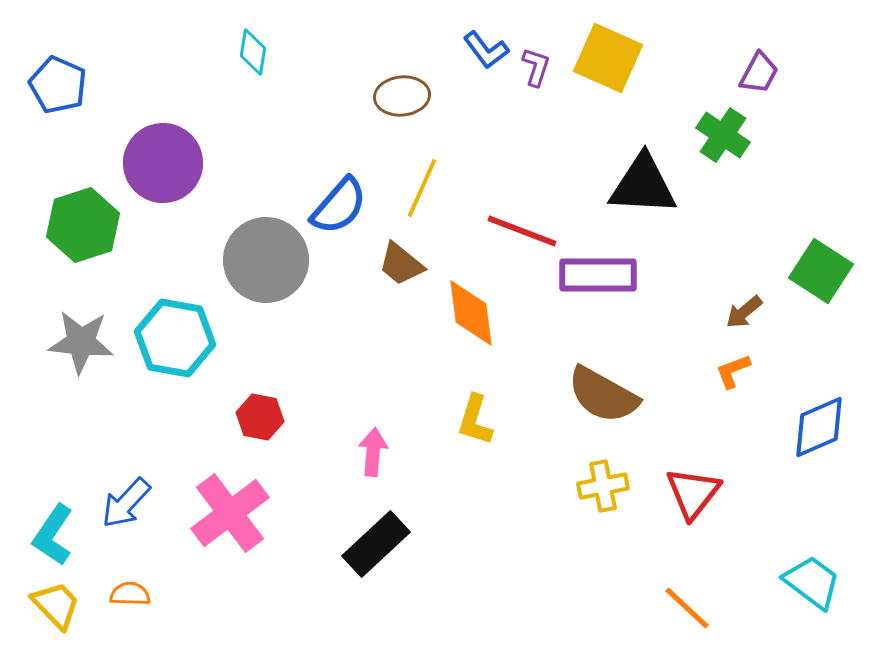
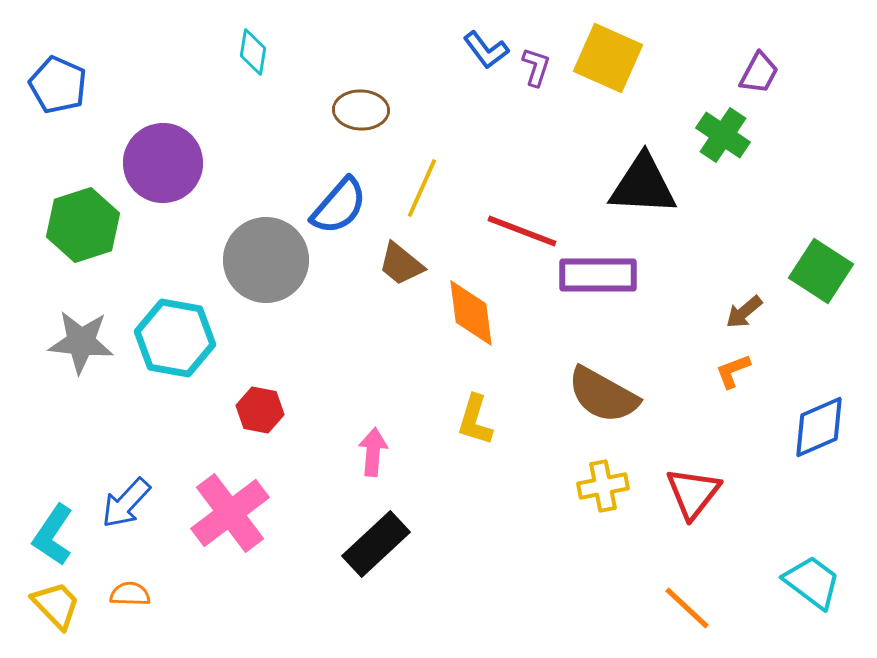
brown ellipse: moved 41 px left, 14 px down; rotated 8 degrees clockwise
red hexagon: moved 7 px up
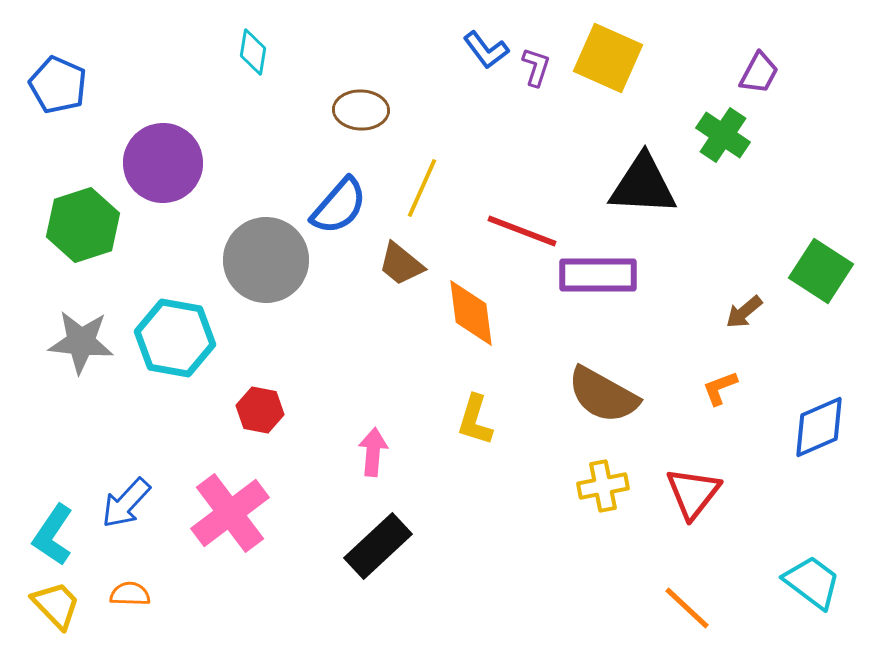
orange L-shape: moved 13 px left, 17 px down
black rectangle: moved 2 px right, 2 px down
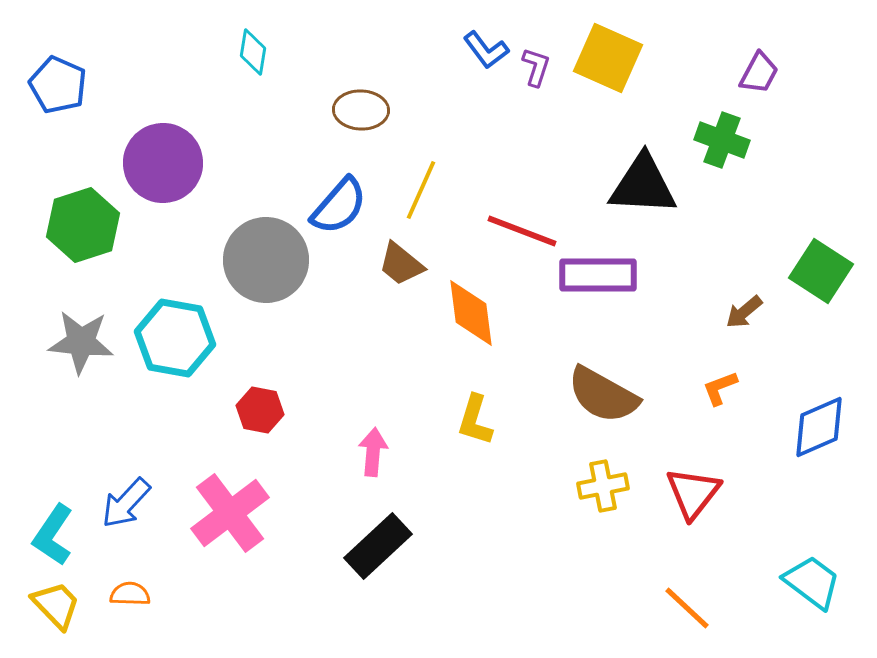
green cross: moved 1 px left, 5 px down; rotated 14 degrees counterclockwise
yellow line: moved 1 px left, 2 px down
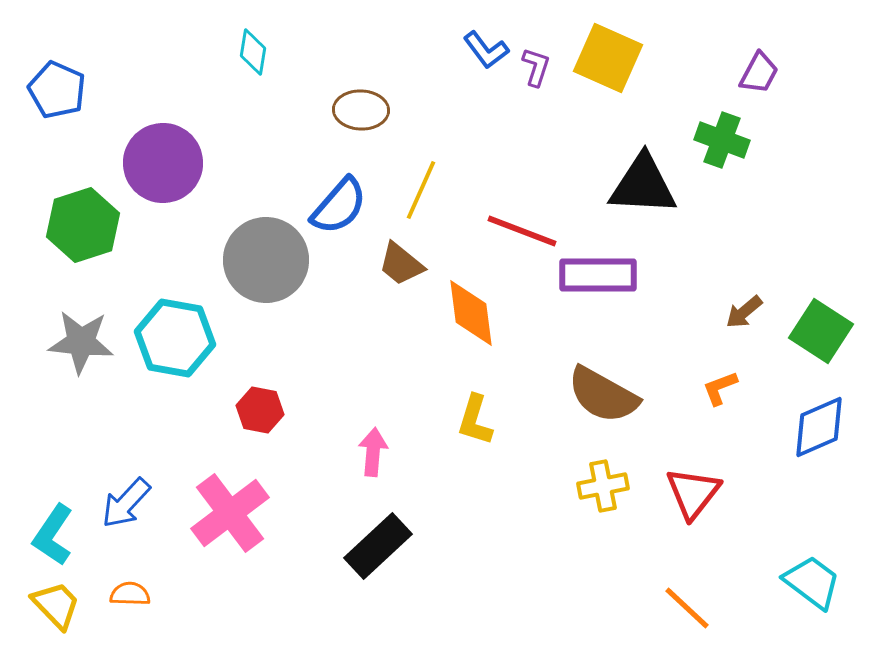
blue pentagon: moved 1 px left, 5 px down
green square: moved 60 px down
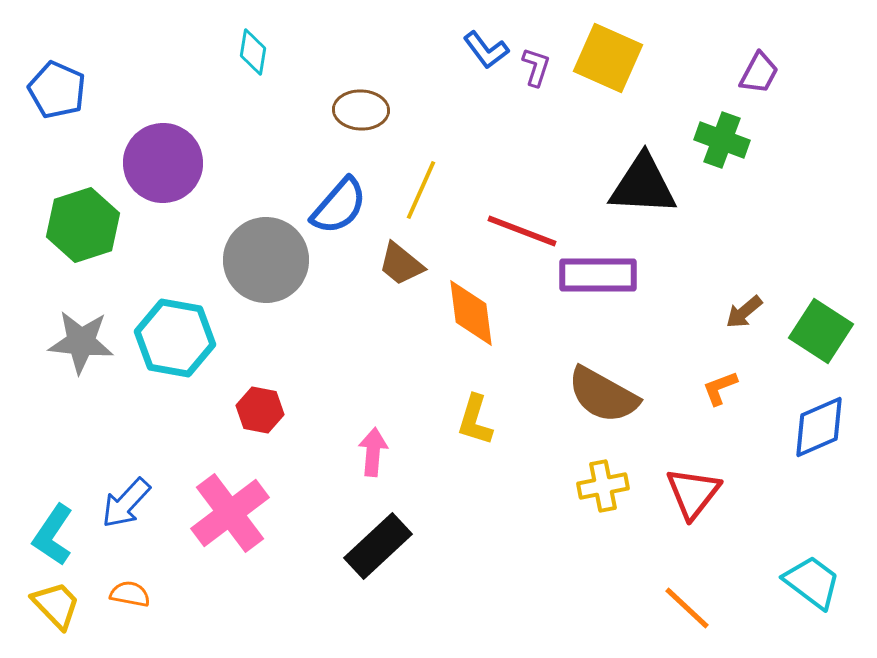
orange semicircle: rotated 9 degrees clockwise
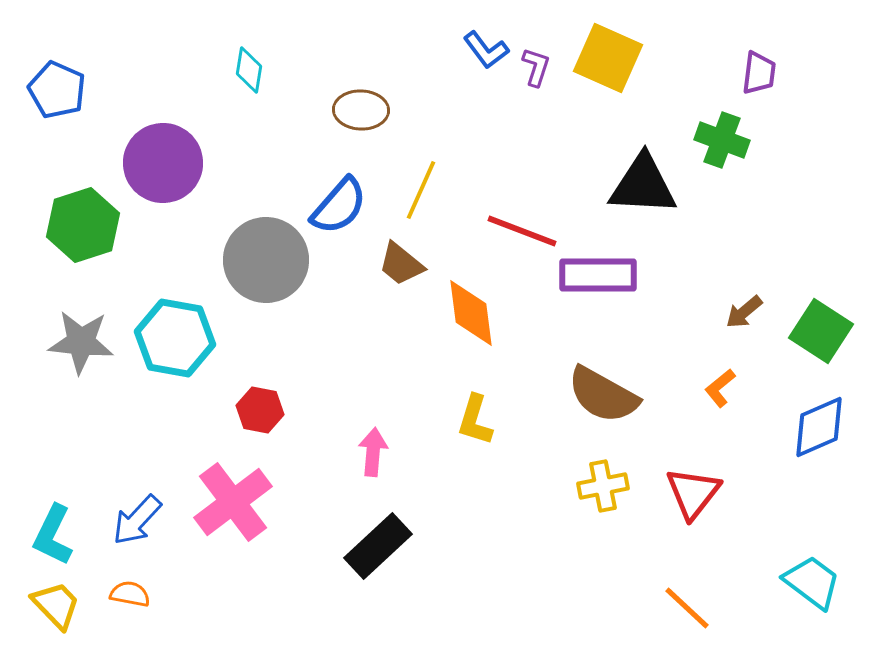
cyan diamond: moved 4 px left, 18 px down
purple trapezoid: rotated 21 degrees counterclockwise
orange L-shape: rotated 18 degrees counterclockwise
blue arrow: moved 11 px right, 17 px down
pink cross: moved 3 px right, 11 px up
cyan L-shape: rotated 8 degrees counterclockwise
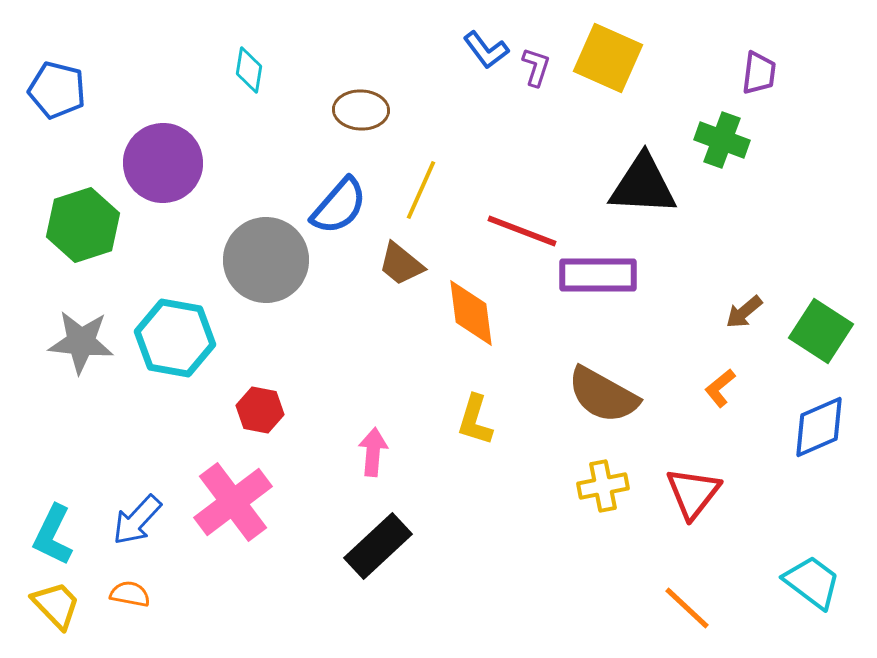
blue pentagon: rotated 10 degrees counterclockwise
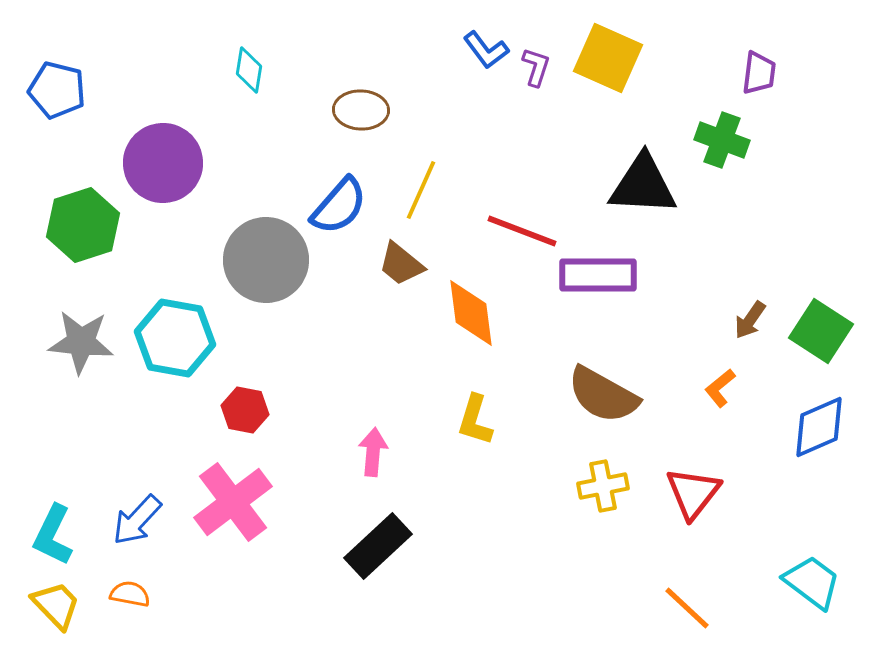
brown arrow: moved 6 px right, 8 px down; rotated 15 degrees counterclockwise
red hexagon: moved 15 px left
